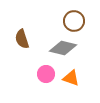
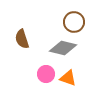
brown circle: moved 1 px down
orange triangle: moved 3 px left
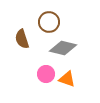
brown circle: moved 25 px left
orange triangle: moved 1 px left, 1 px down
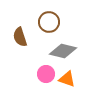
brown semicircle: moved 2 px left, 2 px up
gray diamond: moved 3 px down
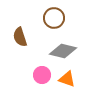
brown circle: moved 5 px right, 4 px up
pink circle: moved 4 px left, 1 px down
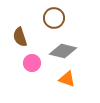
pink circle: moved 10 px left, 12 px up
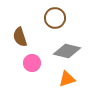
brown circle: moved 1 px right
gray diamond: moved 4 px right
orange triangle: rotated 36 degrees counterclockwise
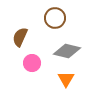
brown semicircle: rotated 42 degrees clockwise
orange triangle: moved 1 px left; rotated 42 degrees counterclockwise
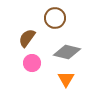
brown semicircle: moved 7 px right, 1 px down; rotated 12 degrees clockwise
gray diamond: moved 1 px down
